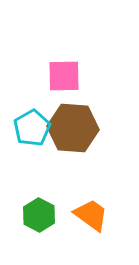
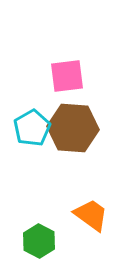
pink square: moved 3 px right; rotated 6 degrees counterclockwise
green hexagon: moved 26 px down
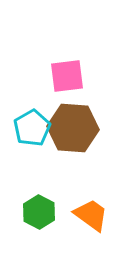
green hexagon: moved 29 px up
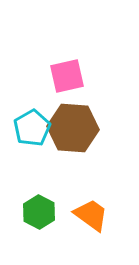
pink square: rotated 6 degrees counterclockwise
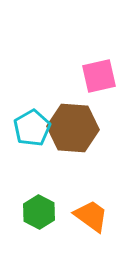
pink square: moved 32 px right
orange trapezoid: moved 1 px down
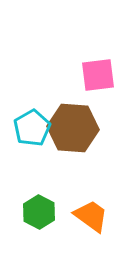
pink square: moved 1 px left, 1 px up; rotated 6 degrees clockwise
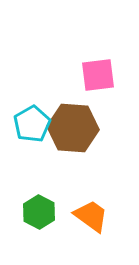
cyan pentagon: moved 4 px up
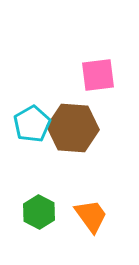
orange trapezoid: rotated 18 degrees clockwise
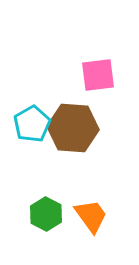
green hexagon: moved 7 px right, 2 px down
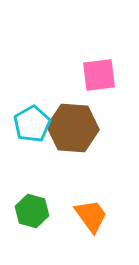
pink square: moved 1 px right
green hexagon: moved 14 px left, 3 px up; rotated 12 degrees counterclockwise
